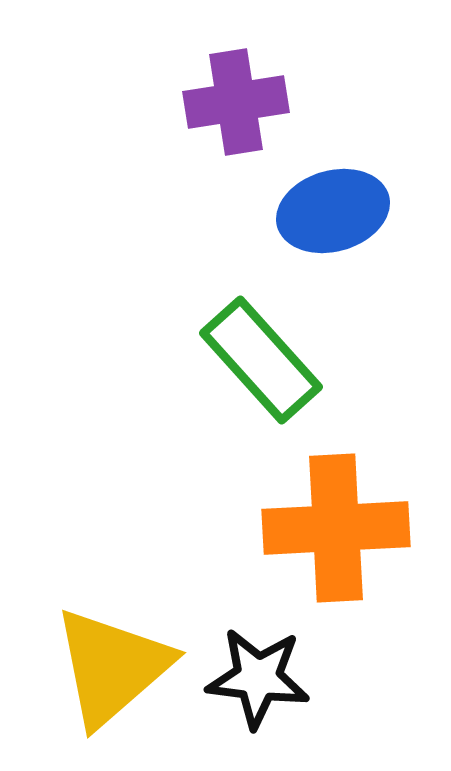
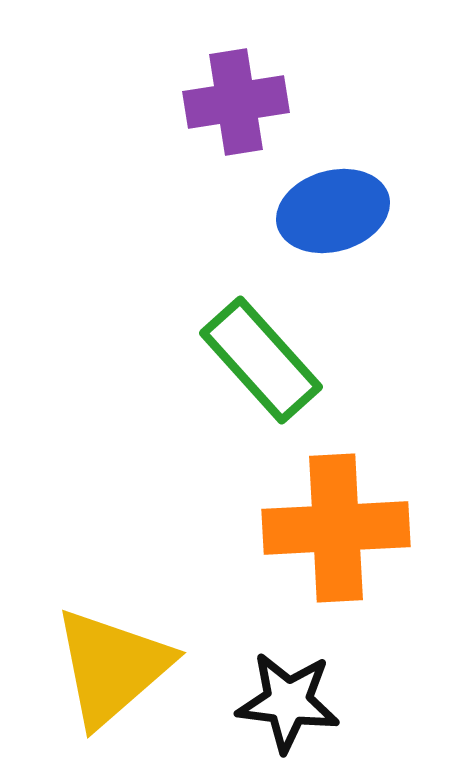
black star: moved 30 px right, 24 px down
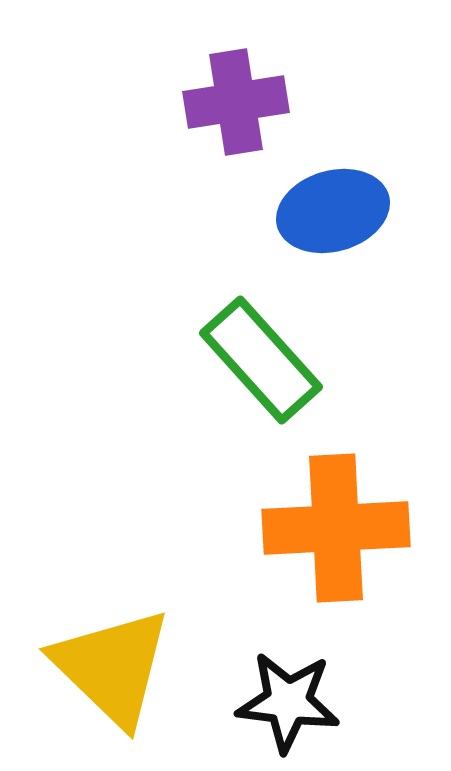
yellow triangle: rotated 35 degrees counterclockwise
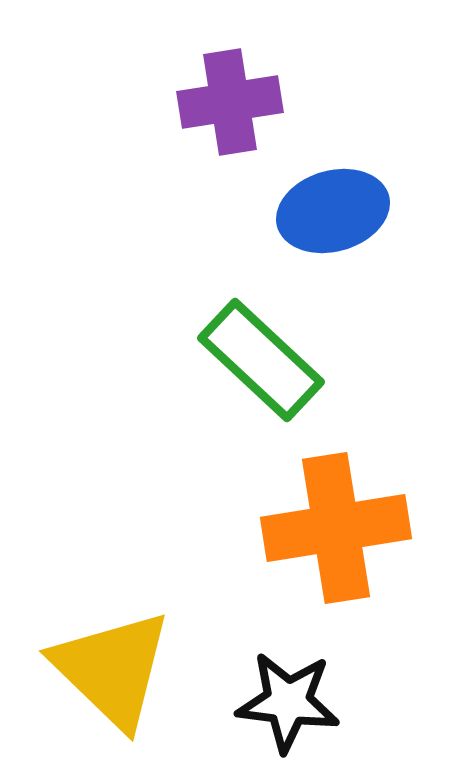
purple cross: moved 6 px left
green rectangle: rotated 5 degrees counterclockwise
orange cross: rotated 6 degrees counterclockwise
yellow triangle: moved 2 px down
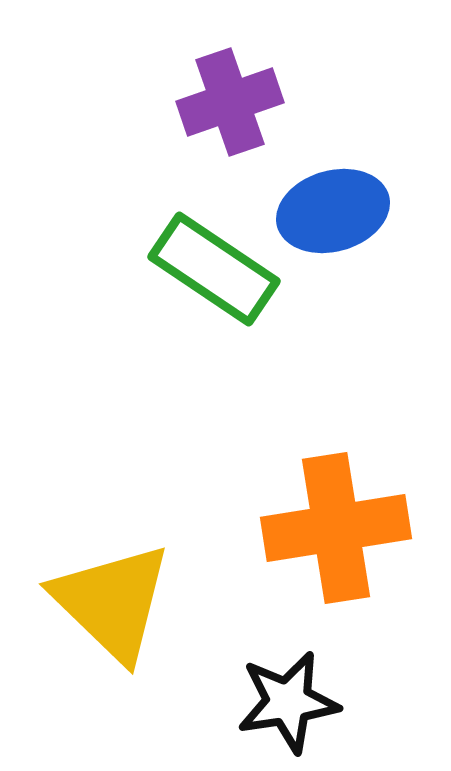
purple cross: rotated 10 degrees counterclockwise
green rectangle: moved 47 px left, 91 px up; rotated 9 degrees counterclockwise
yellow triangle: moved 67 px up
black star: rotated 16 degrees counterclockwise
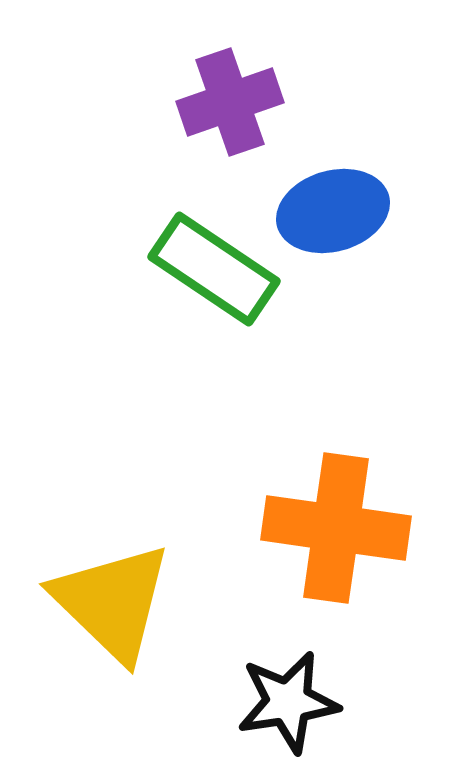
orange cross: rotated 17 degrees clockwise
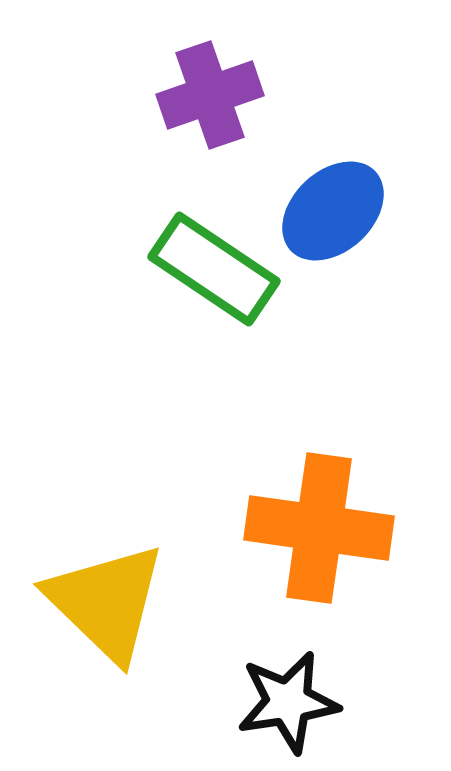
purple cross: moved 20 px left, 7 px up
blue ellipse: rotated 27 degrees counterclockwise
orange cross: moved 17 px left
yellow triangle: moved 6 px left
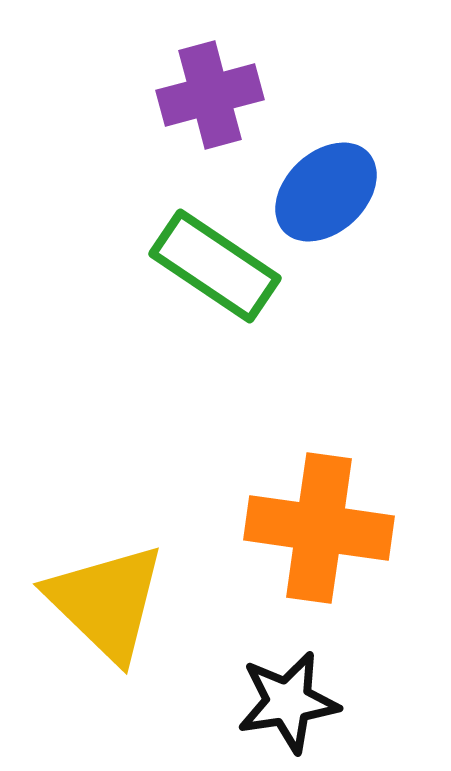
purple cross: rotated 4 degrees clockwise
blue ellipse: moved 7 px left, 19 px up
green rectangle: moved 1 px right, 3 px up
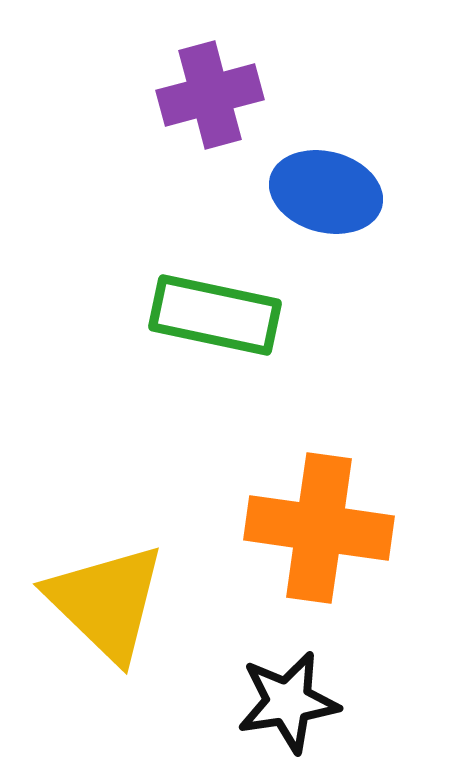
blue ellipse: rotated 58 degrees clockwise
green rectangle: moved 49 px down; rotated 22 degrees counterclockwise
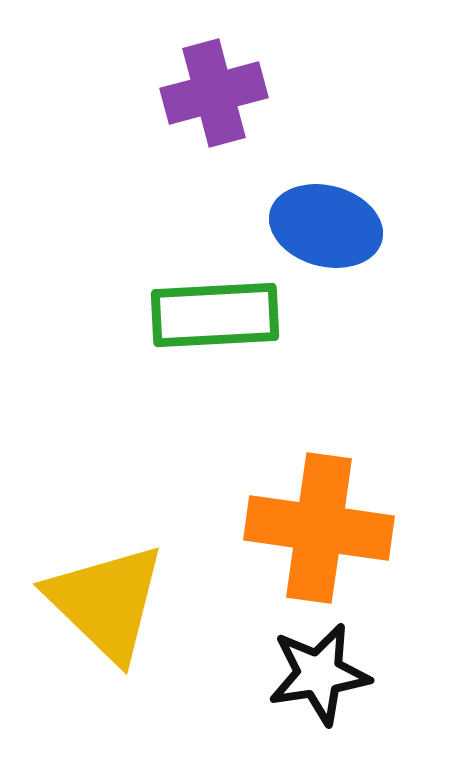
purple cross: moved 4 px right, 2 px up
blue ellipse: moved 34 px down
green rectangle: rotated 15 degrees counterclockwise
black star: moved 31 px right, 28 px up
